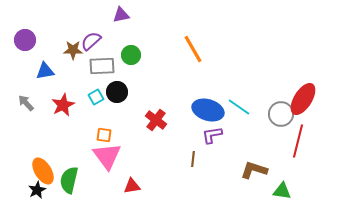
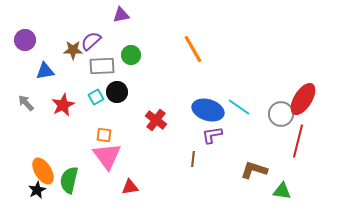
red triangle: moved 2 px left, 1 px down
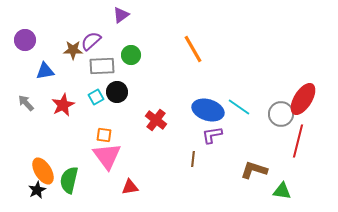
purple triangle: rotated 24 degrees counterclockwise
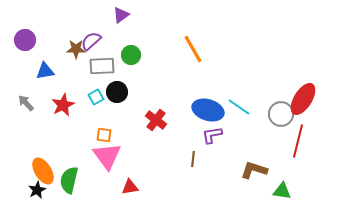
brown star: moved 3 px right, 1 px up
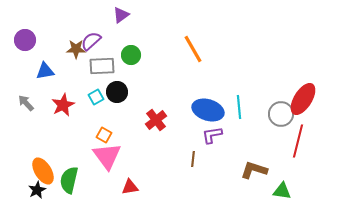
cyan line: rotated 50 degrees clockwise
red cross: rotated 15 degrees clockwise
orange square: rotated 21 degrees clockwise
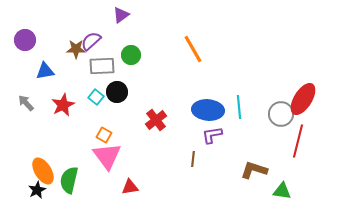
cyan square: rotated 21 degrees counterclockwise
blue ellipse: rotated 12 degrees counterclockwise
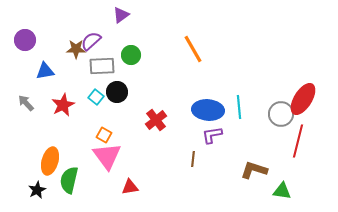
orange ellipse: moved 7 px right, 10 px up; rotated 48 degrees clockwise
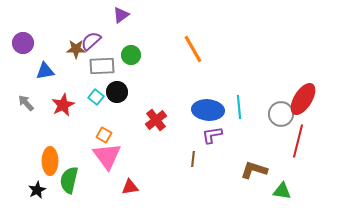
purple circle: moved 2 px left, 3 px down
orange ellipse: rotated 16 degrees counterclockwise
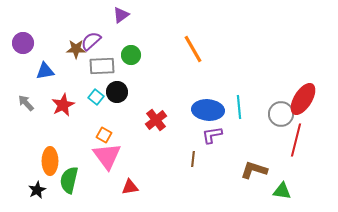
red line: moved 2 px left, 1 px up
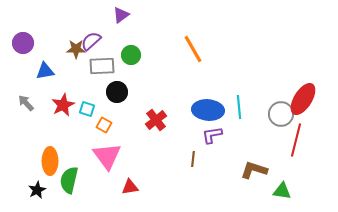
cyan square: moved 9 px left, 12 px down; rotated 21 degrees counterclockwise
orange square: moved 10 px up
